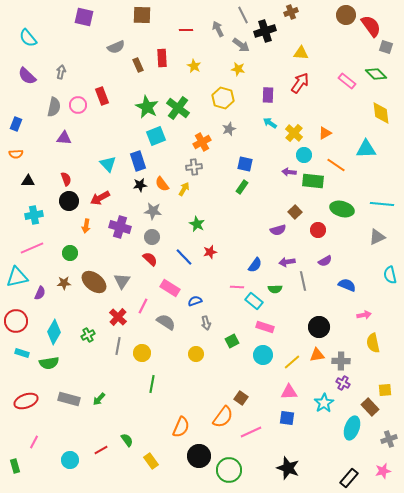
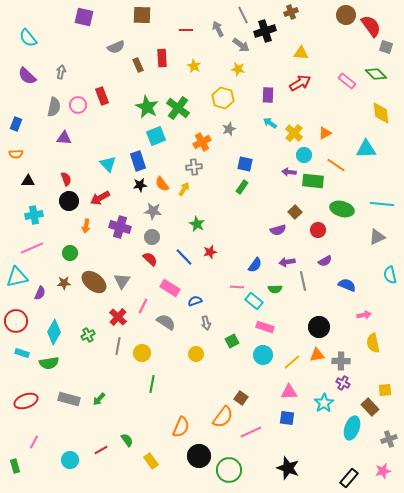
red arrow at (300, 83): rotated 25 degrees clockwise
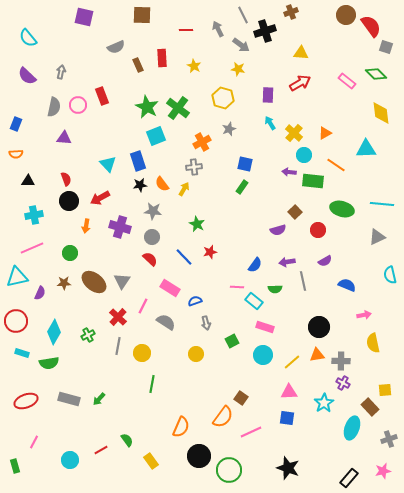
cyan arrow at (270, 123): rotated 24 degrees clockwise
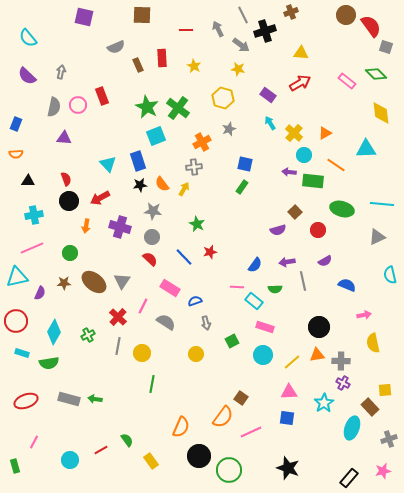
purple rectangle at (268, 95): rotated 56 degrees counterclockwise
green arrow at (99, 399): moved 4 px left; rotated 56 degrees clockwise
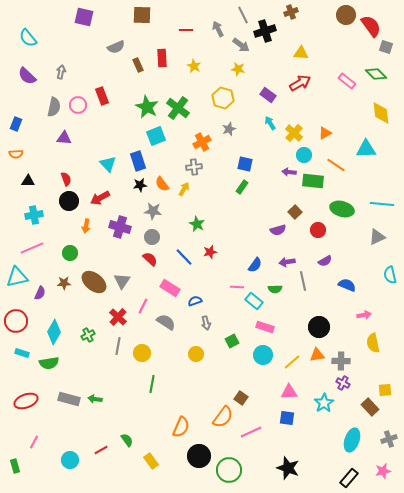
cyan ellipse at (352, 428): moved 12 px down
